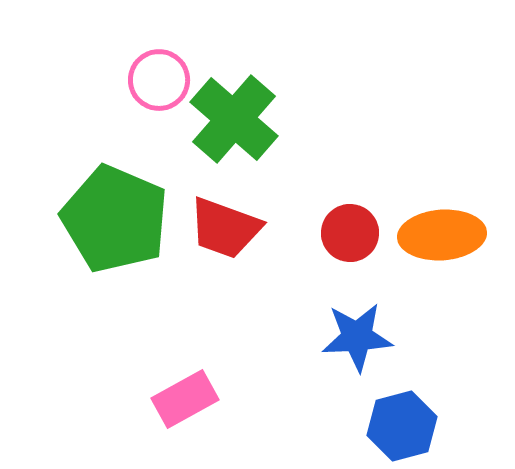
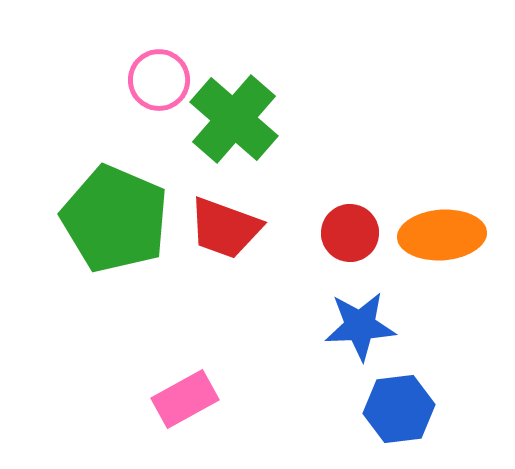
blue star: moved 3 px right, 11 px up
blue hexagon: moved 3 px left, 17 px up; rotated 8 degrees clockwise
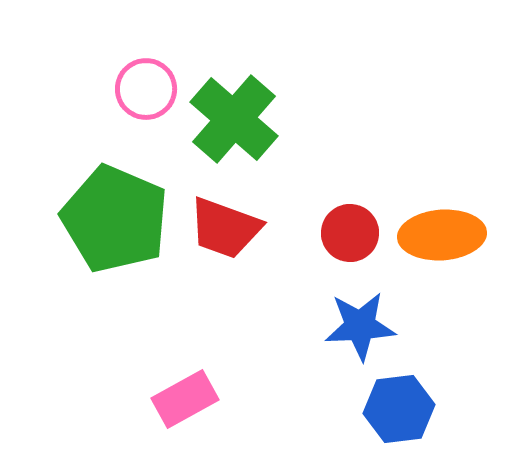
pink circle: moved 13 px left, 9 px down
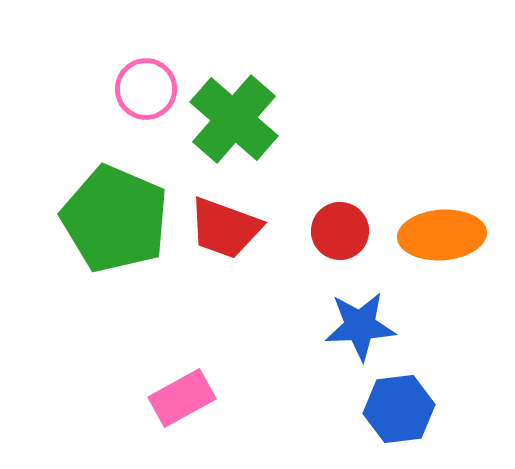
red circle: moved 10 px left, 2 px up
pink rectangle: moved 3 px left, 1 px up
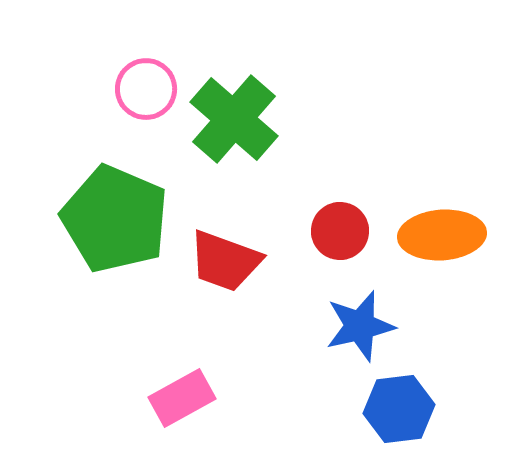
red trapezoid: moved 33 px down
blue star: rotated 10 degrees counterclockwise
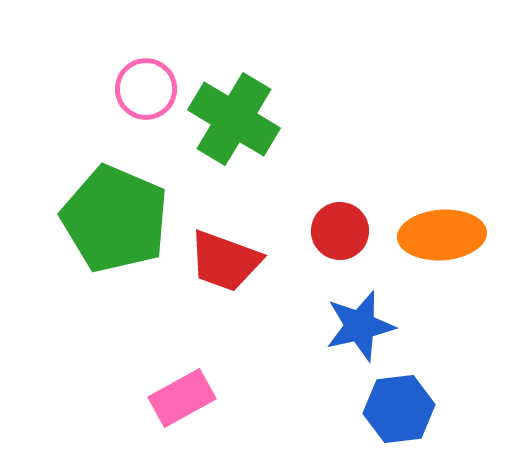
green cross: rotated 10 degrees counterclockwise
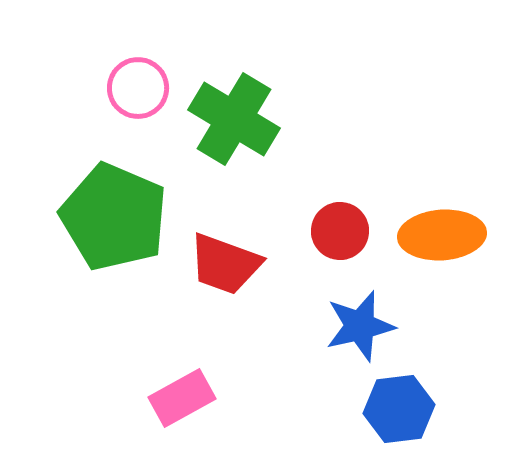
pink circle: moved 8 px left, 1 px up
green pentagon: moved 1 px left, 2 px up
red trapezoid: moved 3 px down
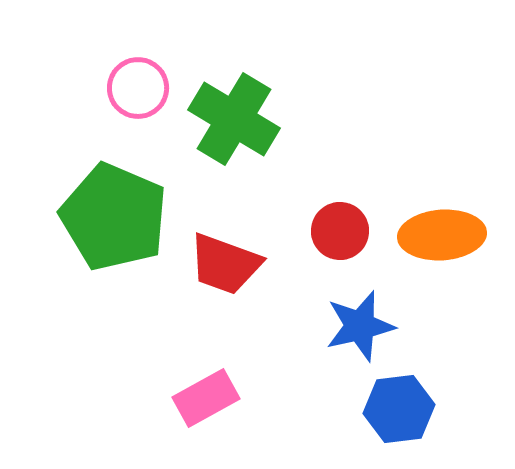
pink rectangle: moved 24 px right
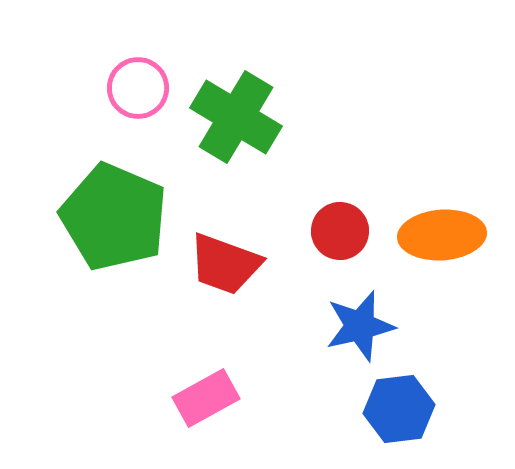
green cross: moved 2 px right, 2 px up
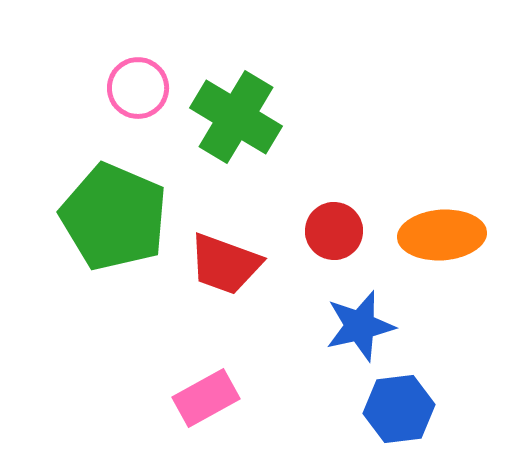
red circle: moved 6 px left
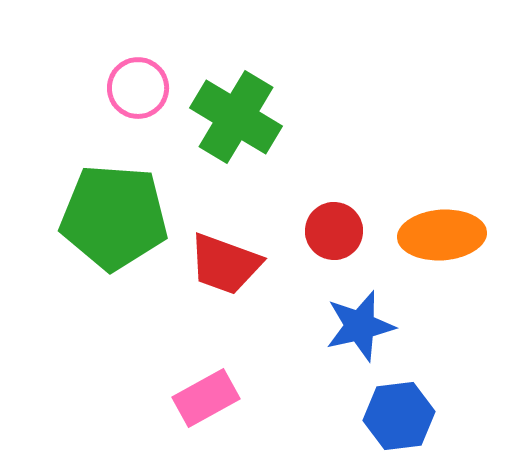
green pentagon: rotated 19 degrees counterclockwise
blue hexagon: moved 7 px down
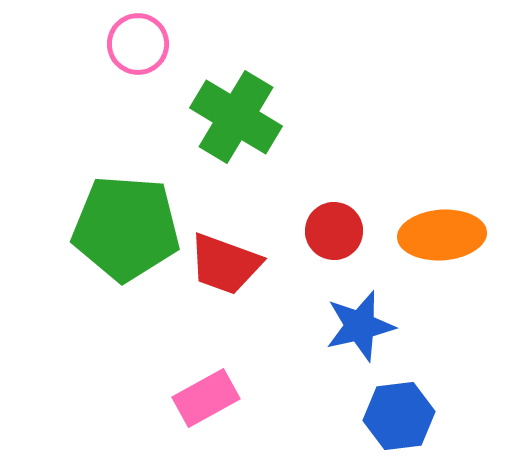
pink circle: moved 44 px up
green pentagon: moved 12 px right, 11 px down
